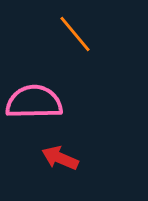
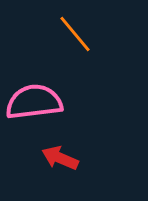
pink semicircle: rotated 6 degrees counterclockwise
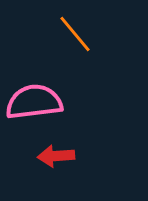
red arrow: moved 4 px left, 2 px up; rotated 27 degrees counterclockwise
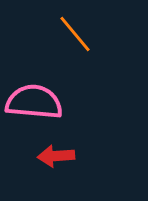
pink semicircle: rotated 12 degrees clockwise
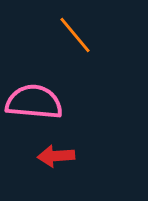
orange line: moved 1 px down
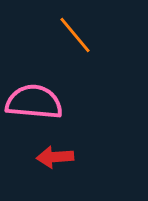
red arrow: moved 1 px left, 1 px down
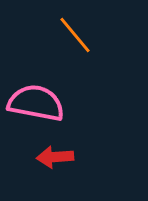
pink semicircle: moved 2 px right, 1 px down; rotated 6 degrees clockwise
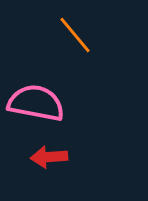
red arrow: moved 6 px left
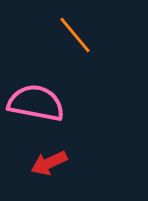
red arrow: moved 6 px down; rotated 21 degrees counterclockwise
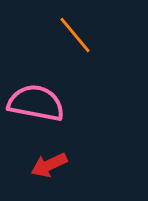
red arrow: moved 2 px down
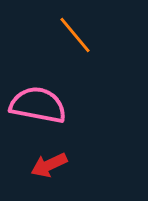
pink semicircle: moved 2 px right, 2 px down
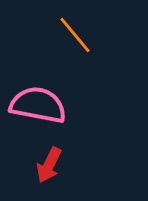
red arrow: rotated 39 degrees counterclockwise
